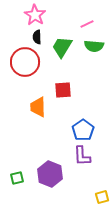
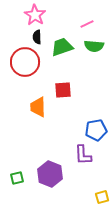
green trapezoid: rotated 40 degrees clockwise
blue pentagon: moved 13 px right; rotated 25 degrees clockwise
purple L-shape: moved 1 px right, 1 px up
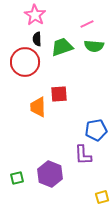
black semicircle: moved 2 px down
red square: moved 4 px left, 4 px down
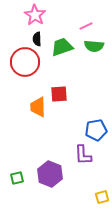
pink line: moved 1 px left, 2 px down
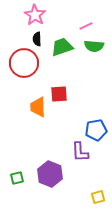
red circle: moved 1 px left, 1 px down
purple L-shape: moved 3 px left, 3 px up
yellow square: moved 4 px left
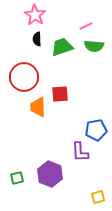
red circle: moved 14 px down
red square: moved 1 px right
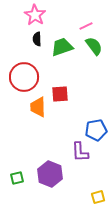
green semicircle: rotated 132 degrees counterclockwise
